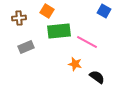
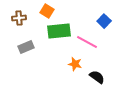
blue square: moved 10 px down; rotated 16 degrees clockwise
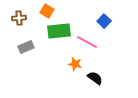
black semicircle: moved 2 px left, 1 px down
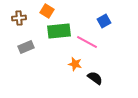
blue square: rotated 16 degrees clockwise
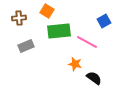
gray rectangle: moved 1 px up
black semicircle: moved 1 px left
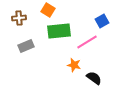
orange square: moved 1 px right, 1 px up
blue square: moved 2 px left
pink line: rotated 60 degrees counterclockwise
orange star: moved 1 px left, 1 px down
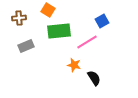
black semicircle: rotated 21 degrees clockwise
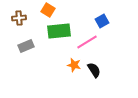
black semicircle: moved 8 px up
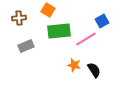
pink line: moved 1 px left, 3 px up
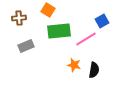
black semicircle: rotated 42 degrees clockwise
